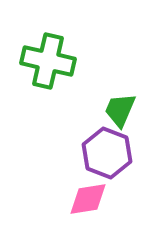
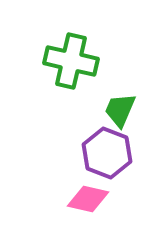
green cross: moved 23 px right
pink diamond: rotated 21 degrees clockwise
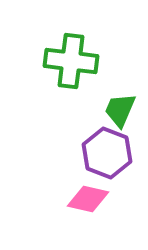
green cross: rotated 6 degrees counterclockwise
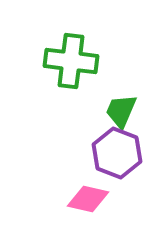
green trapezoid: moved 1 px right, 1 px down
purple hexagon: moved 10 px right
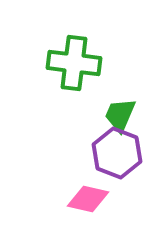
green cross: moved 3 px right, 2 px down
green trapezoid: moved 1 px left, 4 px down
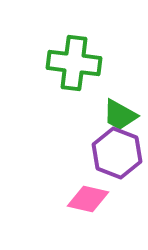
green trapezoid: rotated 84 degrees counterclockwise
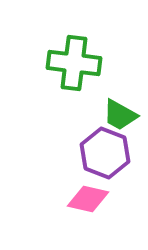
purple hexagon: moved 12 px left
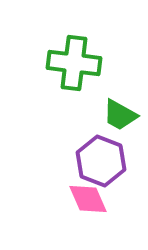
purple hexagon: moved 4 px left, 8 px down
pink diamond: rotated 54 degrees clockwise
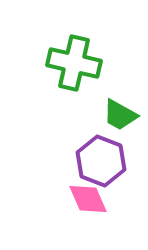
green cross: rotated 6 degrees clockwise
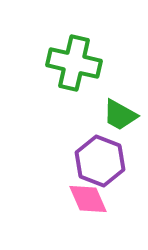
purple hexagon: moved 1 px left
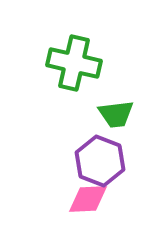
green trapezoid: moved 4 px left, 1 px up; rotated 36 degrees counterclockwise
pink diamond: rotated 69 degrees counterclockwise
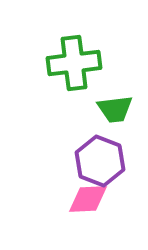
green cross: rotated 20 degrees counterclockwise
green trapezoid: moved 1 px left, 5 px up
